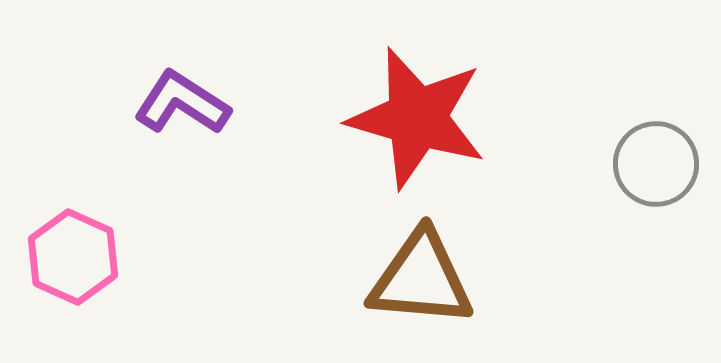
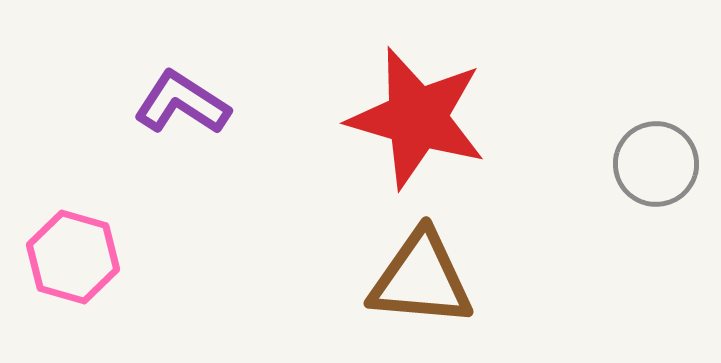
pink hexagon: rotated 8 degrees counterclockwise
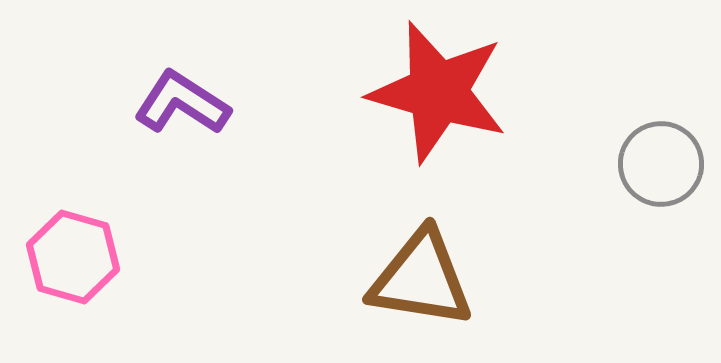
red star: moved 21 px right, 26 px up
gray circle: moved 5 px right
brown triangle: rotated 4 degrees clockwise
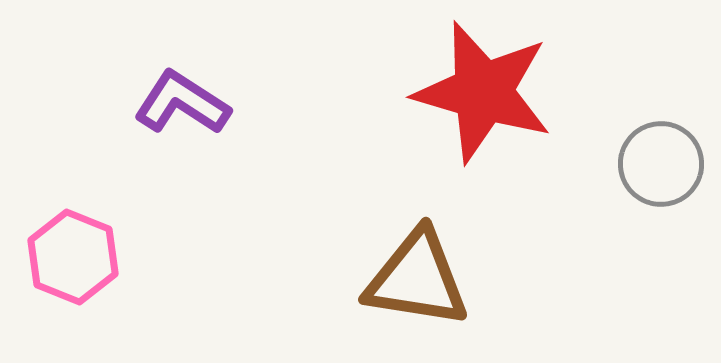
red star: moved 45 px right
pink hexagon: rotated 6 degrees clockwise
brown triangle: moved 4 px left
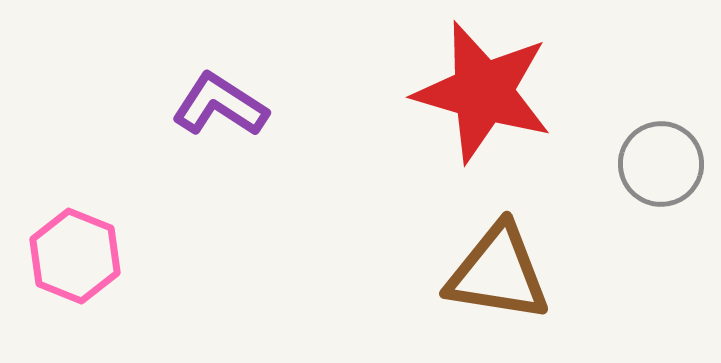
purple L-shape: moved 38 px right, 2 px down
pink hexagon: moved 2 px right, 1 px up
brown triangle: moved 81 px right, 6 px up
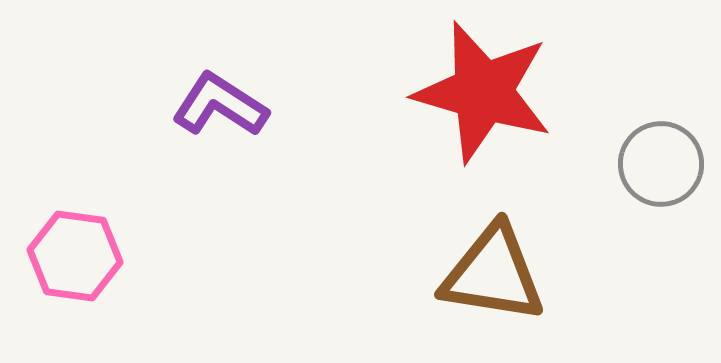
pink hexagon: rotated 14 degrees counterclockwise
brown triangle: moved 5 px left, 1 px down
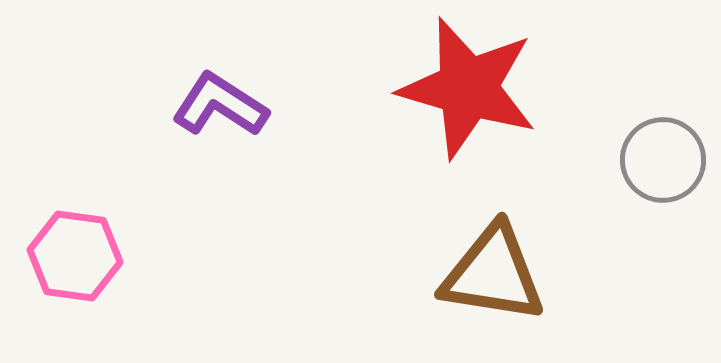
red star: moved 15 px left, 4 px up
gray circle: moved 2 px right, 4 px up
